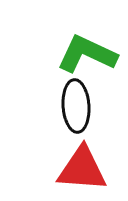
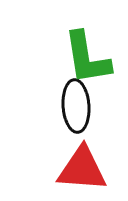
green L-shape: moved 4 px down; rotated 124 degrees counterclockwise
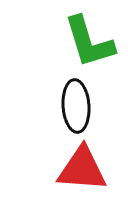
green L-shape: moved 2 px right, 16 px up; rotated 8 degrees counterclockwise
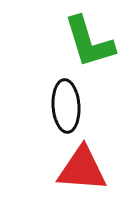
black ellipse: moved 10 px left
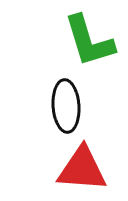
green L-shape: moved 1 px up
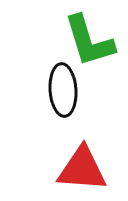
black ellipse: moved 3 px left, 16 px up
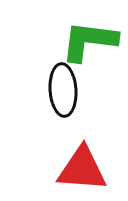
green L-shape: rotated 114 degrees clockwise
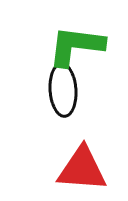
green L-shape: moved 13 px left, 5 px down
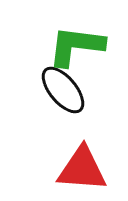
black ellipse: rotated 36 degrees counterclockwise
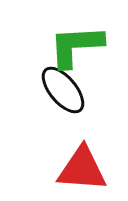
green L-shape: rotated 10 degrees counterclockwise
